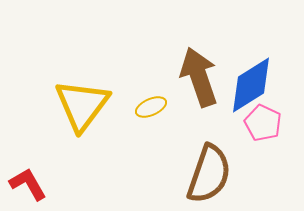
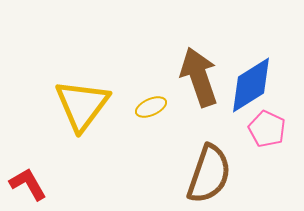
pink pentagon: moved 4 px right, 6 px down
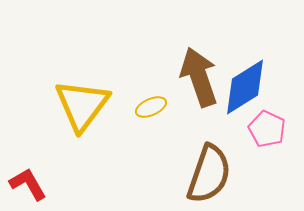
blue diamond: moved 6 px left, 2 px down
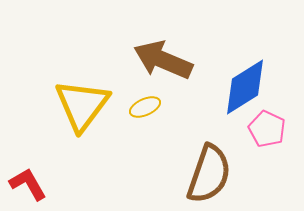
brown arrow: moved 36 px left, 17 px up; rotated 48 degrees counterclockwise
yellow ellipse: moved 6 px left
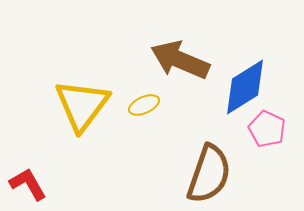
brown arrow: moved 17 px right
yellow ellipse: moved 1 px left, 2 px up
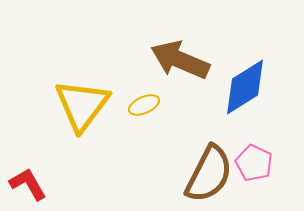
pink pentagon: moved 13 px left, 34 px down
brown semicircle: rotated 8 degrees clockwise
